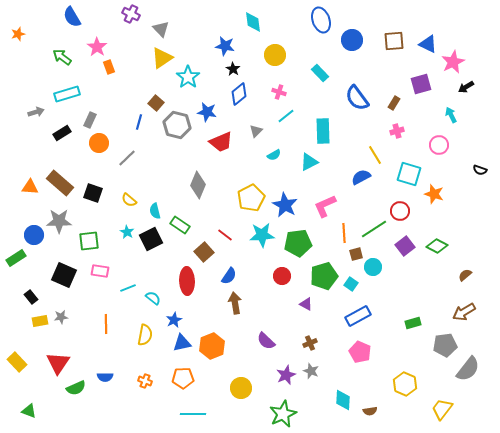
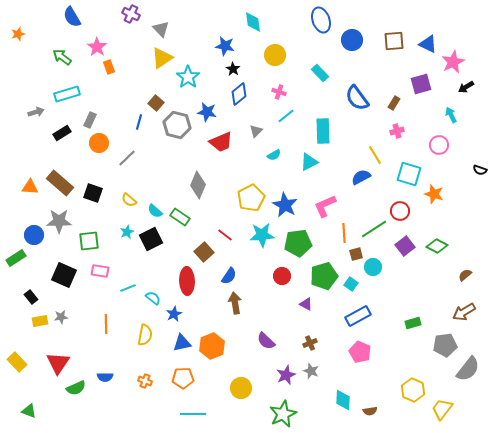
cyan semicircle at (155, 211): rotated 35 degrees counterclockwise
green rectangle at (180, 225): moved 8 px up
cyan star at (127, 232): rotated 16 degrees clockwise
blue star at (174, 320): moved 6 px up
yellow hexagon at (405, 384): moved 8 px right, 6 px down
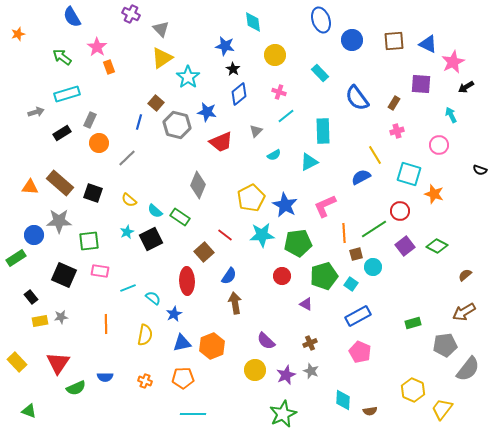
purple square at (421, 84): rotated 20 degrees clockwise
yellow circle at (241, 388): moved 14 px right, 18 px up
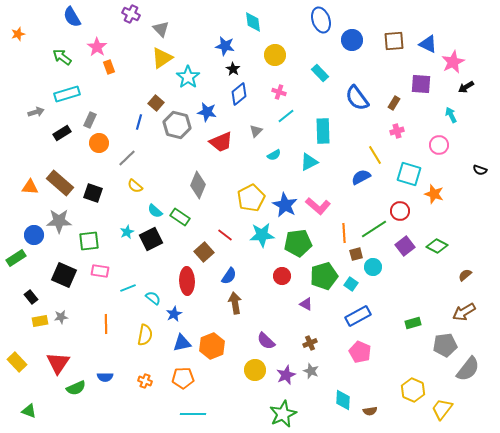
yellow semicircle at (129, 200): moved 6 px right, 14 px up
pink L-shape at (325, 206): moved 7 px left; rotated 115 degrees counterclockwise
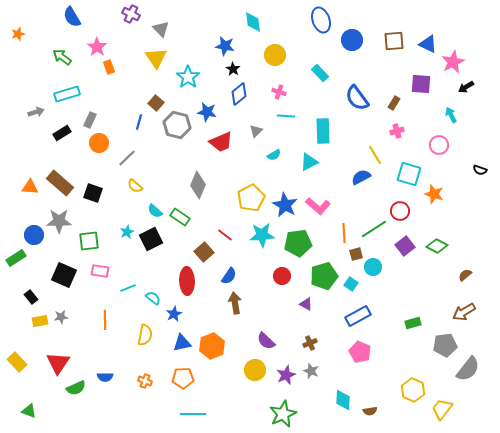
yellow triangle at (162, 58): moved 6 px left; rotated 30 degrees counterclockwise
cyan line at (286, 116): rotated 42 degrees clockwise
orange line at (106, 324): moved 1 px left, 4 px up
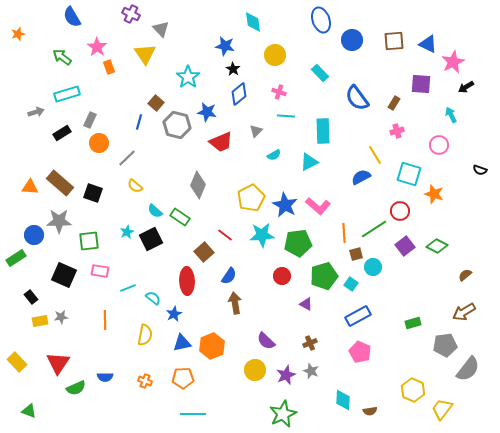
yellow triangle at (156, 58): moved 11 px left, 4 px up
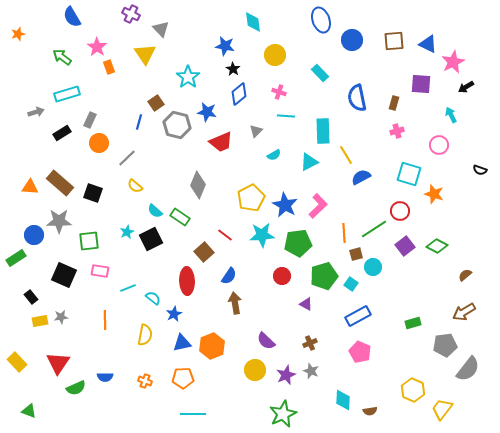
blue semicircle at (357, 98): rotated 24 degrees clockwise
brown square at (156, 103): rotated 14 degrees clockwise
brown rectangle at (394, 103): rotated 16 degrees counterclockwise
yellow line at (375, 155): moved 29 px left
pink L-shape at (318, 206): rotated 85 degrees counterclockwise
